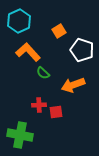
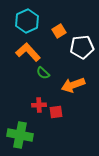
cyan hexagon: moved 8 px right
white pentagon: moved 3 px up; rotated 25 degrees counterclockwise
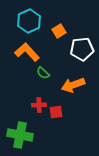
cyan hexagon: moved 2 px right
white pentagon: moved 2 px down
orange L-shape: moved 1 px left
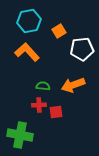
cyan hexagon: rotated 15 degrees clockwise
green semicircle: moved 13 px down; rotated 144 degrees clockwise
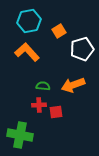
white pentagon: rotated 10 degrees counterclockwise
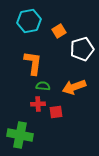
orange L-shape: moved 6 px right, 11 px down; rotated 50 degrees clockwise
orange arrow: moved 1 px right, 2 px down
red cross: moved 1 px left, 1 px up
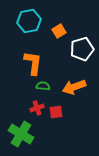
red cross: moved 1 px left, 4 px down; rotated 16 degrees counterclockwise
green cross: moved 1 px right, 1 px up; rotated 20 degrees clockwise
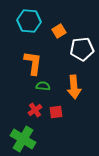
cyan hexagon: rotated 15 degrees clockwise
white pentagon: rotated 10 degrees clockwise
orange arrow: rotated 75 degrees counterclockwise
red cross: moved 2 px left, 2 px down; rotated 16 degrees counterclockwise
green cross: moved 2 px right, 5 px down
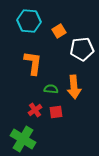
green semicircle: moved 8 px right, 3 px down
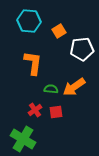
orange arrow: rotated 60 degrees clockwise
